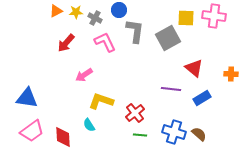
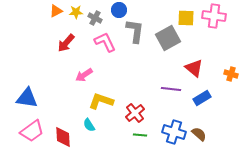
orange cross: rotated 16 degrees clockwise
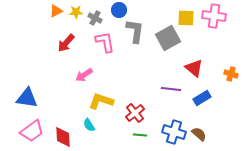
pink L-shape: rotated 15 degrees clockwise
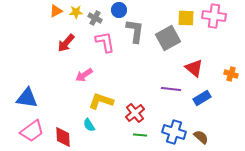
brown semicircle: moved 2 px right, 3 px down
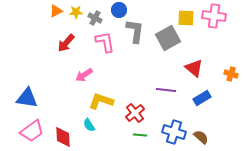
purple line: moved 5 px left, 1 px down
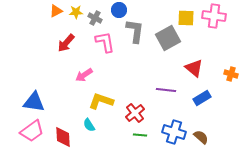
blue triangle: moved 7 px right, 4 px down
